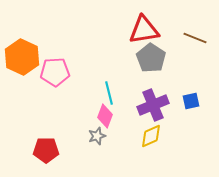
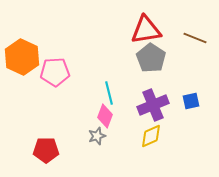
red triangle: moved 2 px right
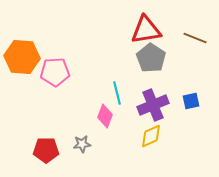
orange hexagon: rotated 20 degrees counterclockwise
cyan line: moved 8 px right
gray star: moved 15 px left, 8 px down; rotated 12 degrees clockwise
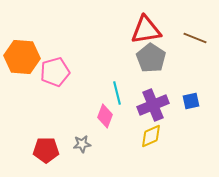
pink pentagon: rotated 12 degrees counterclockwise
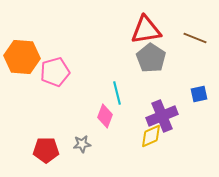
blue square: moved 8 px right, 7 px up
purple cross: moved 9 px right, 11 px down
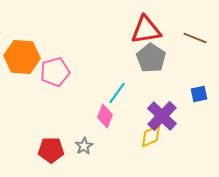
cyan line: rotated 50 degrees clockwise
purple cross: rotated 24 degrees counterclockwise
gray star: moved 2 px right, 2 px down; rotated 24 degrees counterclockwise
red pentagon: moved 5 px right
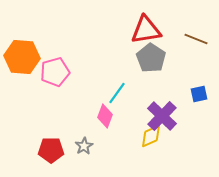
brown line: moved 1 px right, 1 px down
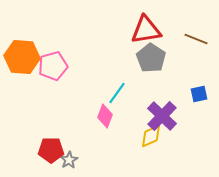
pink pentagon: moved 2 px left, 6 px up
gray star: moved 15 px left, 14 px down
